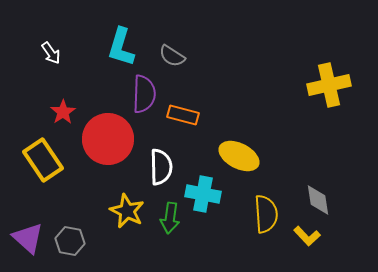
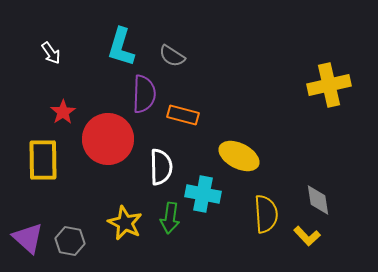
yellow rectangle: rotated 33 degrees clockwise
yellow star: moved 2 px left, 12 px down
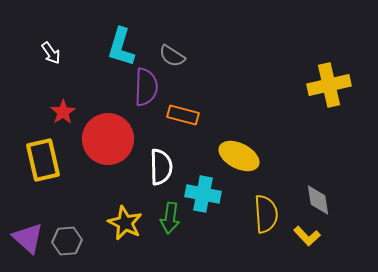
purple semicircle: moved 2 px right, 7 px up
yellow rectangle: rotated 12 degrees counterclockwise
gray hexagon: moved 3 px left; rotated 16 degrees counterclockwise
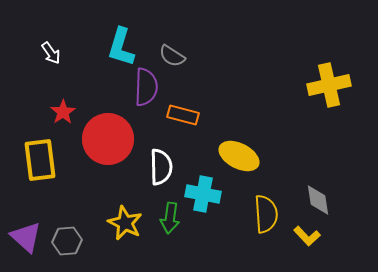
yellow rectangle: moved 3 px left; rotated 6 degrees clockwise
purple triangle: moved 2 px left, 1 px up
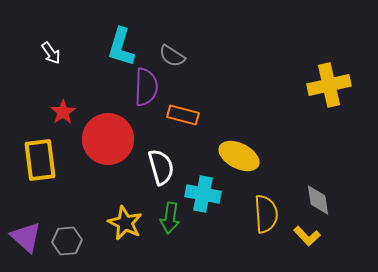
white semicircle: rotated 15 degrees counterclockwise
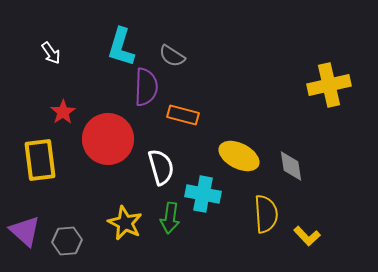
gray diamond: moved 27 px left, 34 px up
purple triangle: moved 1 px left, 6 px up
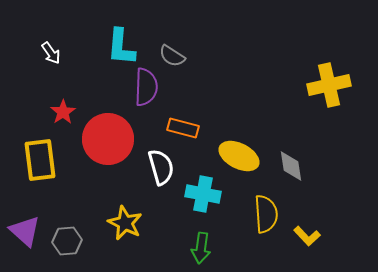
cyan L-shape: rotated 12 degrees counterclockwise
orange rectangle: moved 13 px down
green arrow: moved 31 px right, 30 px down
